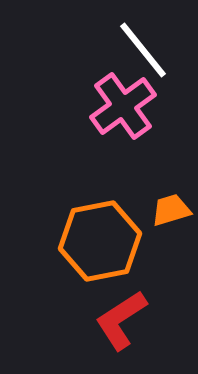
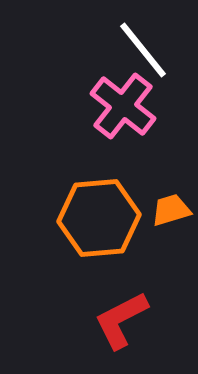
pink cross: rotated 16 degrees counterclockwise
orange hexagon: moved 1 px left, 23 px up; rotated 6 degrees clockwise
red L-shape: rotated 6 degrees clockwise
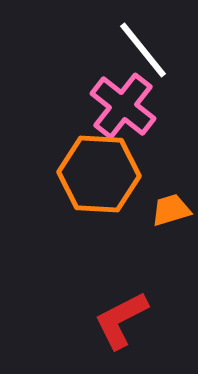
orange hexagon: moved 44 px up; rotated 8 degrees clockwise
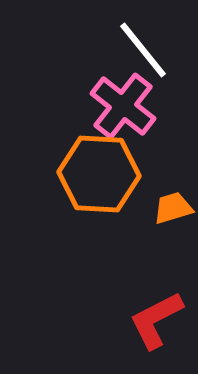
orange trapezoid: moved 2 px right, 2 px up
red L-shape: moved 35 px right
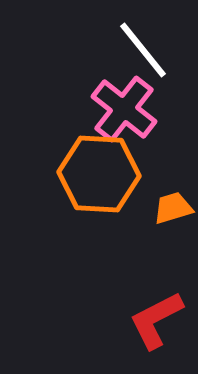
pink cross: moved 1 px right, 3 px down
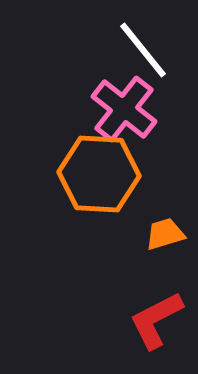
orange trapezoid: moved 8 px left, 26 px down
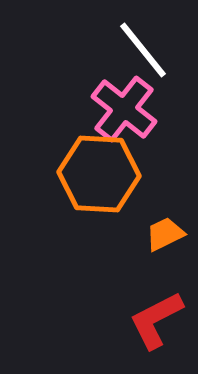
orange trapezoid: rotated 9 degrees counterclockwise
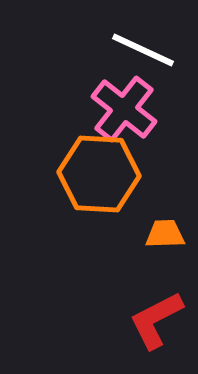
white line: rotated 26 degrees counterclockwise
orange trapezoid: rotated 24 degrees clockwise
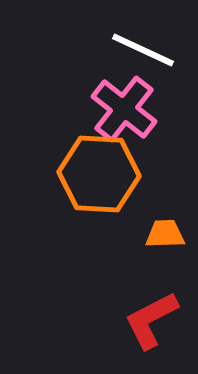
red L-shape: moved 5 px left
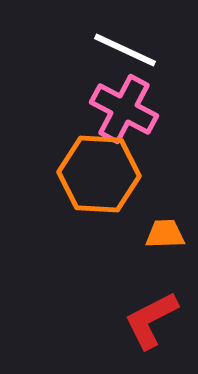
white line: moved 18 px left
pink cross: rotated 10 degrees counterclockwise
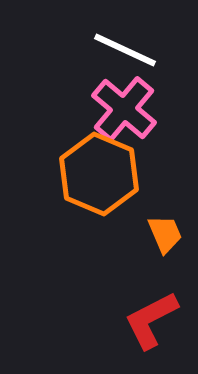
pink cross: rotated 12 degrees clockwise
orange hexagon: rotated 20 degrees clockwise
orange trapezoid: rotated 69 degrees clockwise
